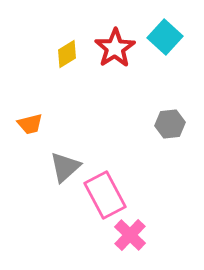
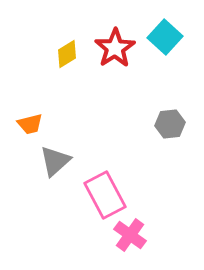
gray triangle: moved 10 px left, 6 px up
pink cross: rotated 8 degrees counterclockwise
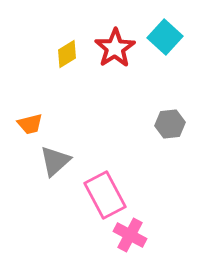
pink cross: rotated 8 degrees counterclockwise
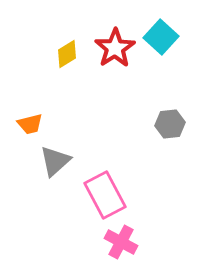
cyan square: moved 4 px left
pink cross: moved 9 px left, 7 px down
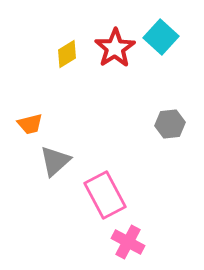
pink cross: moved 7 px right
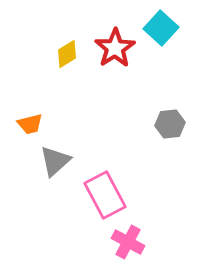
cyan square: moved 9 px up
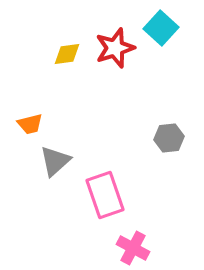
red star: rotated 15 degrees clockwise
yellow diamond: rotated 24 degrees clockwise
gray hexagon: moved 1 px left, 14 px down
pink rectangle: rotated 9 degrees clockwise
pink cross: moved 5 px right, 6 px down
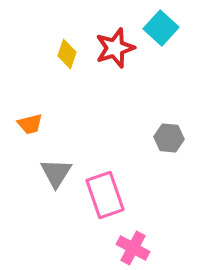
yellow diamond: rotated 64 degrees counterclockwise
gray hexagon: rotated 12 degrees clockwise
gray triangle: moved 1 px right, 12 px down; rotated 16 degrees counterclockwise
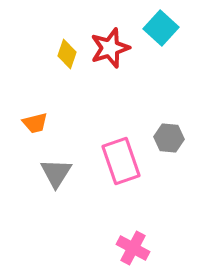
red star: moved 5 px left
orange trapezoid: moved 5 px right, 1 px up
pink rectangle: moved 16 px right, 34 px up
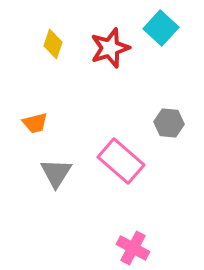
yellow diamond: moved 14 px left, 10 px up
gray hexagon: moved 15 px up
pink rectangle: rotated 30 degrees counterclockwise
